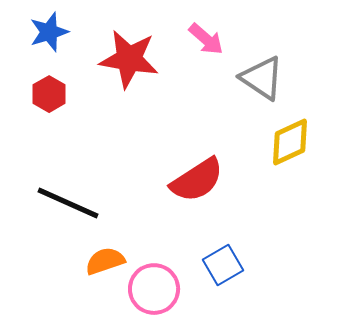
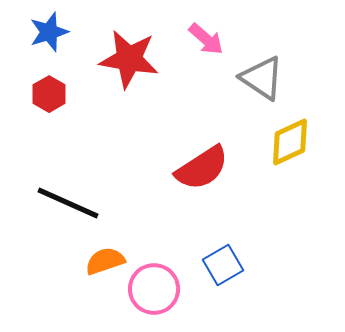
red semicircle: moved 5 px right, 12 px up
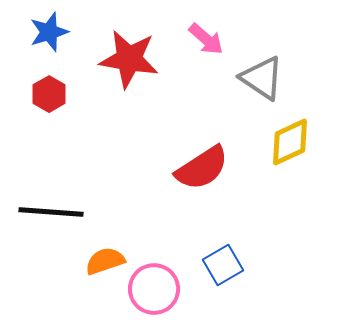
black line: moved 17 px left, 9 px down; rotated 20 degrees counterclockwise
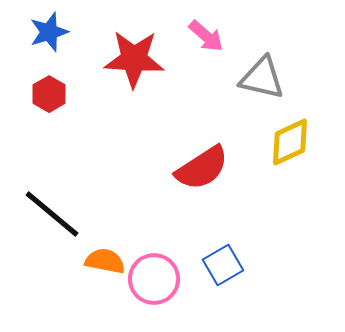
pink arrow: moved 3 px up
red star: moved 5 px right; rotated 6 degrees counterclockwise
gray triangle: rotated 21 degrees counterclockwise
black line: moved 1 px right, 2 px down; rotated 36 degrees clockwise
orange semicircle: rotated 30 degrees clockwise
pink circle: moved 10 px up
